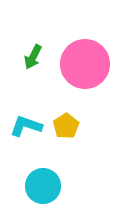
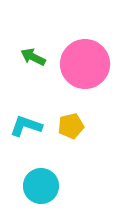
green arrow: rotated 90 degrees clockwise
yellow pentagon: moved 5 px right; rotated 20 degrees clockwise
cyan circle: moved 2 px left
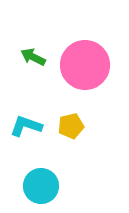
pink circle: moved 1 px down
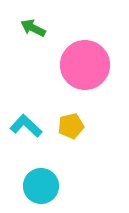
green arrow: moved 29 px up
cyan L-shape: rotated 24 degrees clockwise
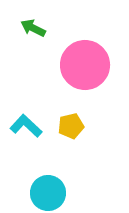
cyan circle: moved 7 px right, 7 px down
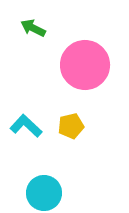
cyan circle: moved 4 px left
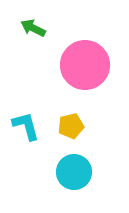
cyan L-shape: rotated 32 degrees clockwise
cyan circle: moved 30 px right, 21 px up
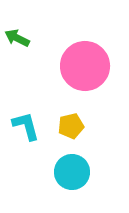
green arrow: moved 16 px left, 10 px down
pink circle: moved 1 px down
cyan circle: moved 2 px left
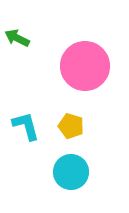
yellow pentagon: rotated 30 degrees clockwise
cyan circle: moved 1 px left
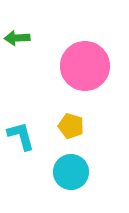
green arrow: rotated 30 degrees counterclockwise
cyan L-shape: moved 5 px left, 10 px down
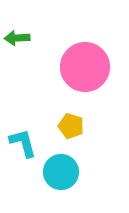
pink circle: moved 1 px down
cyan L-shape: moved 2 px right, 7 px down
cyan circle: moved 10 px left
